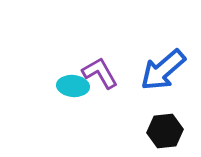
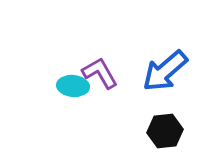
blue arrow: moved 2 px right, 1 px down
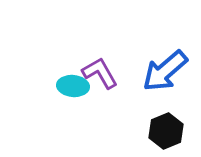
black hexagon: moved 1 px right; rotated 16 degrees counterclockwise
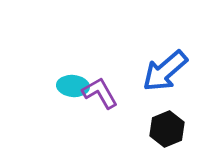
purple L-shape: moved 20 px down
black hexagon: moved 1 px right, 2 px up
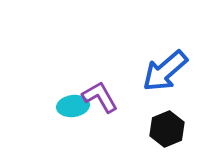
cyan ellipse: moved 20 px down; rotated 12 degrees counterclockwise
purple L-shape: moved 4 px down
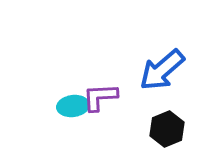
blue arrow: moved 3 px left, 1 px up
purple L-shape: rotated 63 degrees counterclockwise
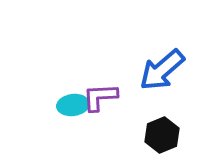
cyan ellipse: moved 1 px up
black hexagon: moved 5 px left, 6 px down
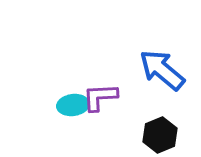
blue arrow: rotated 81 degrees clockwise
black hexagon: moved 2 px left
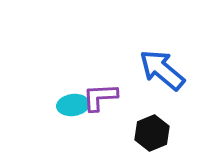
black hexagon: moved 8 px left, 2 px up
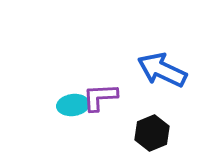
blue arrow: rotated 15 degrees counterclockwise
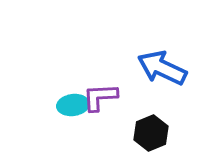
blue arrow: moved 2 px up
black hexagon: moved 1 px left
